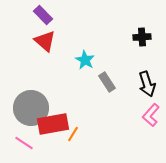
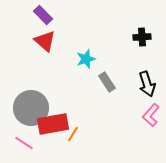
cyan star: moved 1 px right, 1 px up; rotated 24 degrees clockwise
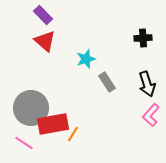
black cross: moved 1 px right, 1 px down
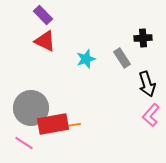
red triangle: rotated 15 degrees counterclockwise
gray rectangle: moved 15 px right, 24 px up
orange line: moved 9 px up; rotated 49 degrees clockwise
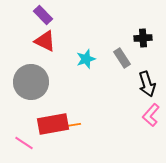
gray circle: moved 26 px up
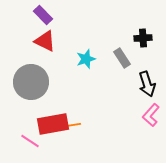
pink line: moved 6 px right, 2 px up
